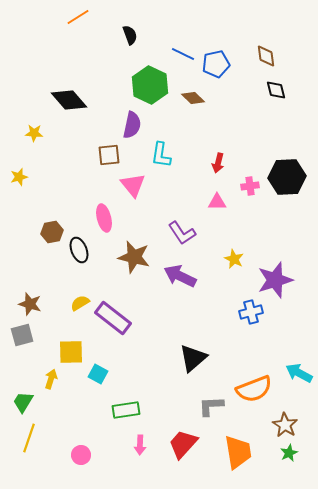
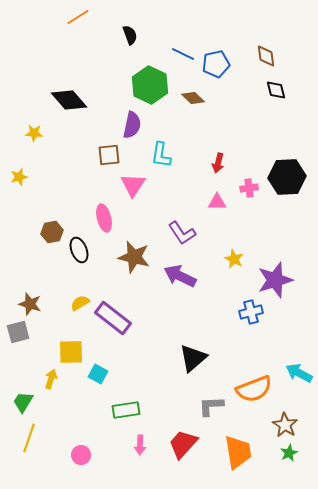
pink triangle at (133, 185): rotated 12 degrees clockwise
pink cross at (250, 186): moved 1 px left, 2 px down
gray square at (22, 335): moved 4 px left, 3 px up
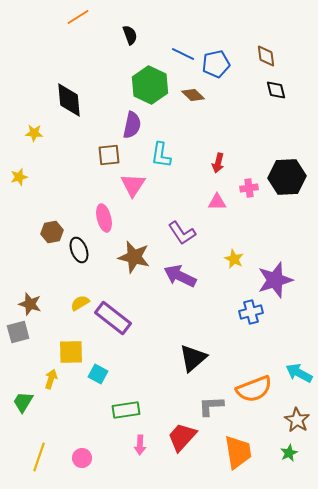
brown diamond at (193, 98): moved 3 px up
black diamond at (69, 100): rotated 36 degrees clockwise
brown star at (285, 425): moved 12 px right, 5 px up
yellow line at (29, 438): moved 10 px right, 19 px down
red trapezoid at (183, 444): moved 1 px left, 7 px up
pink circle at (81, 455): moved 1 px right, 3 px down
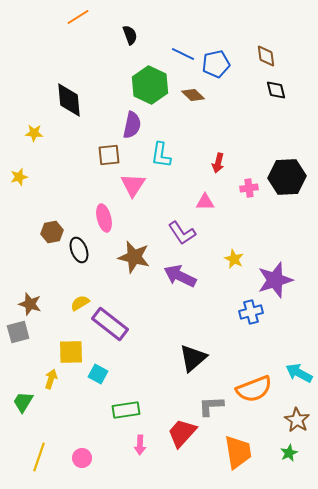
pink triangle at (217, 202): moved 12 px left
purple rectangle at (113, 318): moved 3 px left, 6 px down
red trapezoid at (182, 437): moved 4 px up
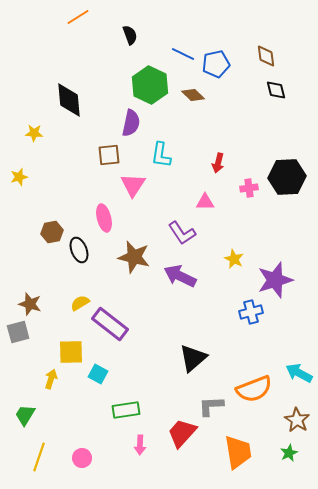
purple semicircle at (132, 125): moved 1 px left, 2 px up
green trapezoid at (23, 402): moved 2 px right, 13 px down
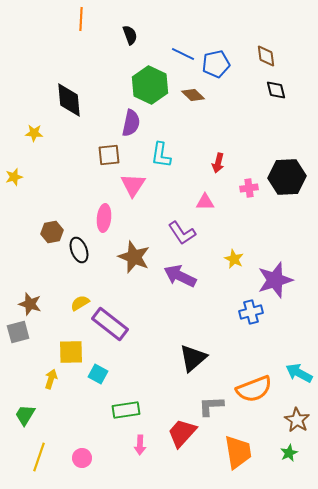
orange line at (78, 17): moved 3 px right, 2 px down; rotated 55 degrees counterclockwise
yellow star at (19, 177): moved 5 px left
pink ellipse at (104, 218): rotated 20 degrees clockwise
brown star at (134, 257): rotated 8 degrees clockwise
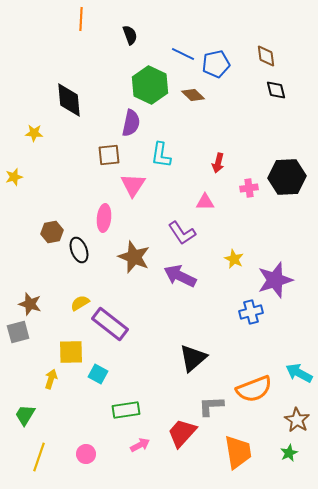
pink arrow at (140, 445): rotated 120 degrees counterclockwise
pink circle at (82, 458): moved 4 px right, 4 px up
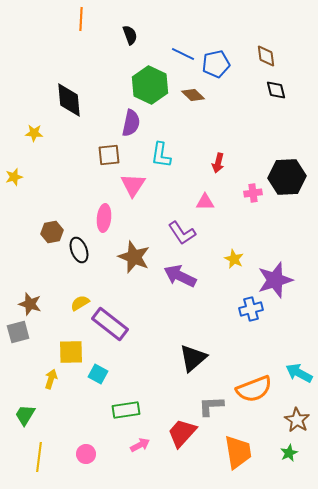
pink cross at (249, 188): moved 4 px right, 5 px down
blue cross at (251, 312): moved 3 px up
yellow line at (39, 457): rotated 12 degrees counterclockwise
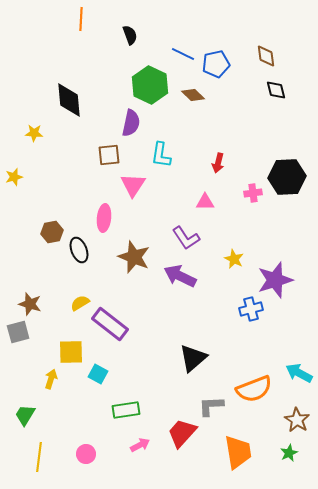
purple L-shape at (182, 233): moved 4 px right, 5 px down
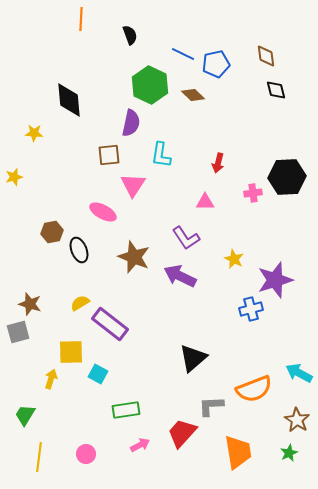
pink ellipse at (104, 218): moved 1 px left, 6 px up; rotated 68 degrees counterclockwise
